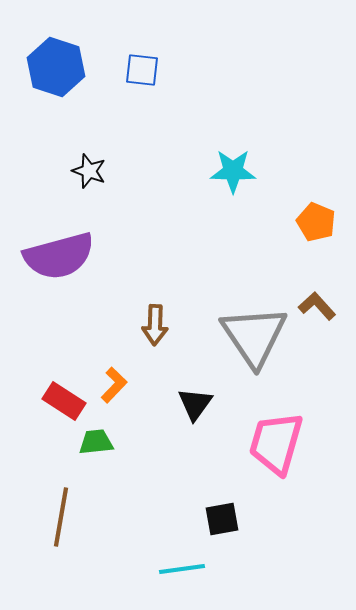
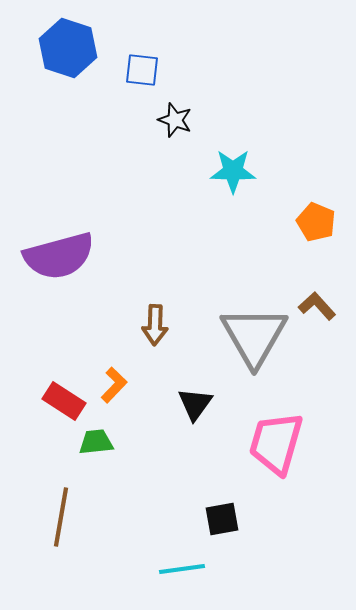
blue hexagon: moved 12 px right, 19 px up
black star: moved 86 px right, 51 px up
gray triangle: rotated 4 degrees clockwise
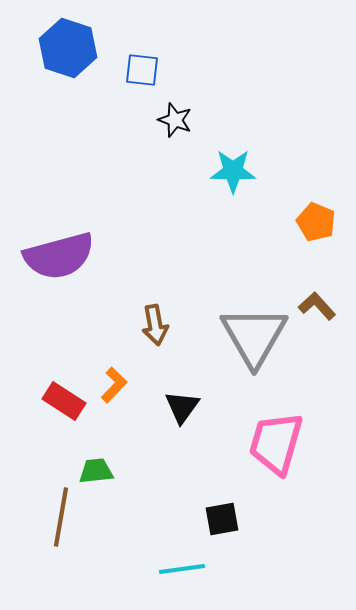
brown arrow: rotated 12 degrees counterclockwise
black triangle: moved 13 px left, 3 px down
green trapezoid: moved 29 px down
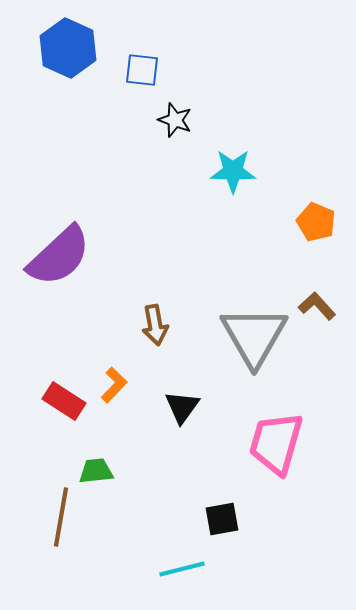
blue hexagon: rotated 6 degrees clockwise
purple semicircle: rotated 28 degrees counterclockwise
cyan line: rotated 6 degrees counterclockwise
